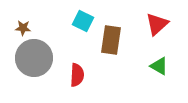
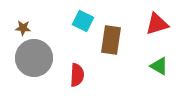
red triangle: rotated 25 degrees clockwise
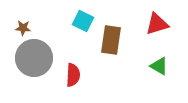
red semicircle: moved 4 px left
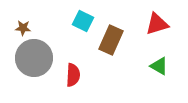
brown rectangle: rotated 16 degrees clockwise
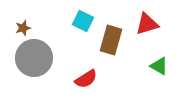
red triangle: moved 10 px left
brown star: rotated 21 degrees counterclockwise
brown rectangle: rotated 8 degrees counterclockwise
red semicircle: moved 13 px right, 4 px down; rotated 55 degrees clockwise
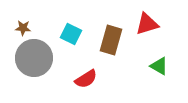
cyan square: moved 12 px left, 13 px down
brown star: rotated 21 degrees clockwise
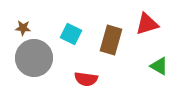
red semicircle: rotated 40 degrees clockwise
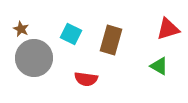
red triangle: moved 21 px right, 5 px down
brown star: moved 2 px left, 1 px down; rotated 21 degrees clockwise
